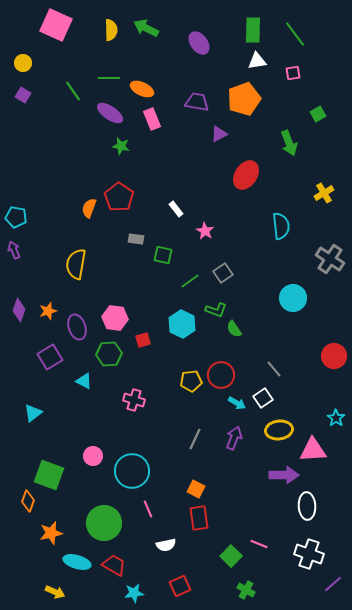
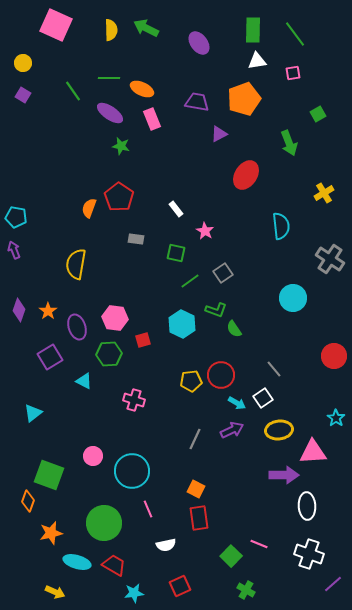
green square at (163, 255): moved 13 px right, 2 px up
orange star at (48, 311): rotated 18 degrees counterclockwise
purple arrow at (234, 438): moved 2 px left, 8 px up; rotated 45 degrees clockwise
pink triangle at (313, 450): moved 2 px down
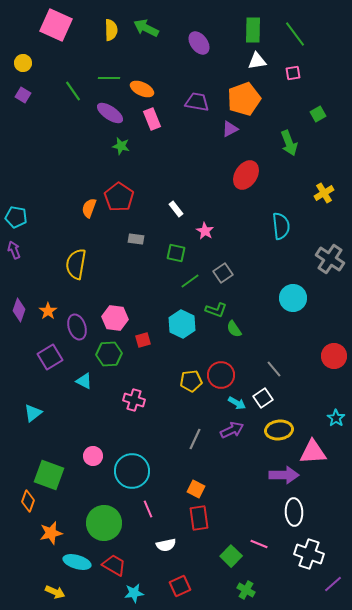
purple triangle at (219, 134): moved 11 px right, 5 px up
white ellipse at (307, 506): moved 13 px left, 6 px down
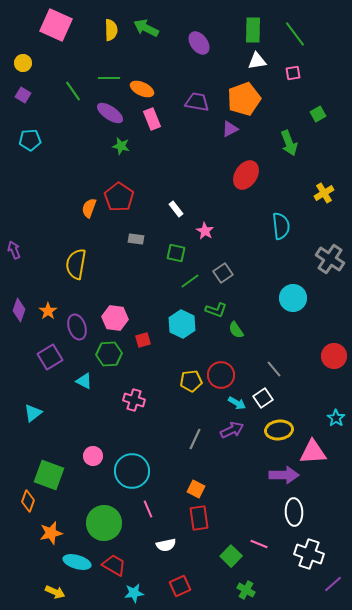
cyan pentagon at (16, 217): moved 14 px right, 77 px up; rotated 15 degrees counterclockwise
green semicircle at (234, 329): moved 2 px right, 1 px down
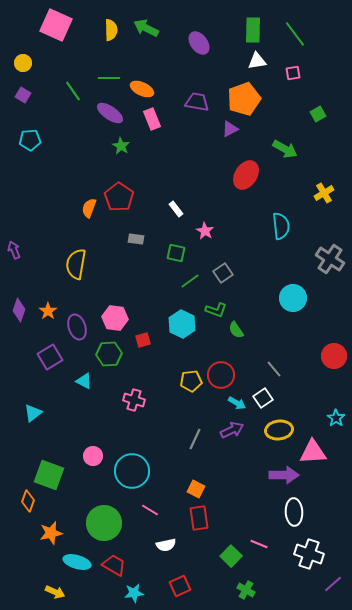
green arrow at (289, 143): moved 4 px left, 6 px down; rotated 40 degrees counterclockwise
green star at (121, 146): rotated 18 degrees clockwise
pink line at (148, 509): moved 2 px right, 1 px down; rotated 36 degrees counterclockwise
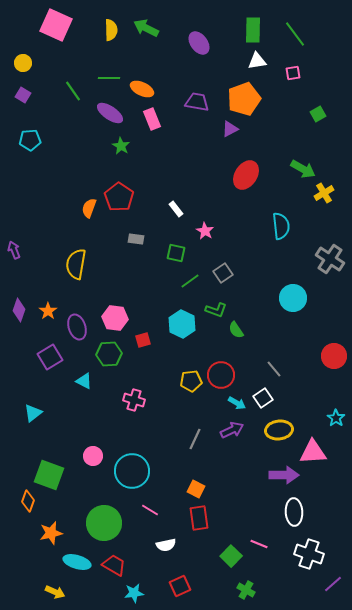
green arrow at (285, 149): moved 18 px right, 20 px down
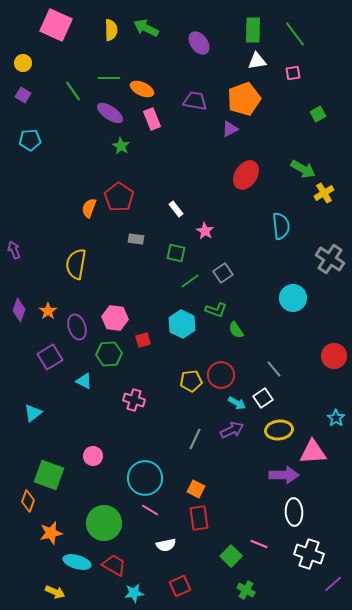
purple trapezoid at (197, 102): moved 2 px left, 1 px up
cyan circle at (132, 471): moved 13 px right, 7 px down
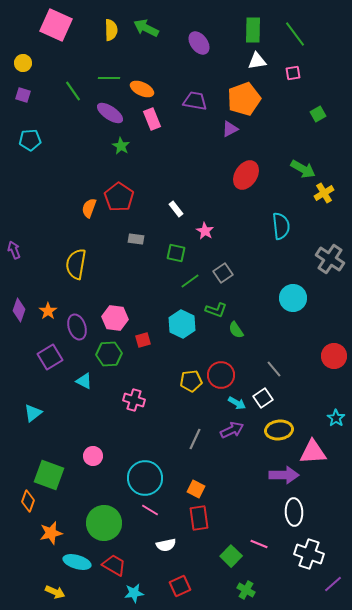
purple square at (23, 95): rotated 14 degrees counterclockwise
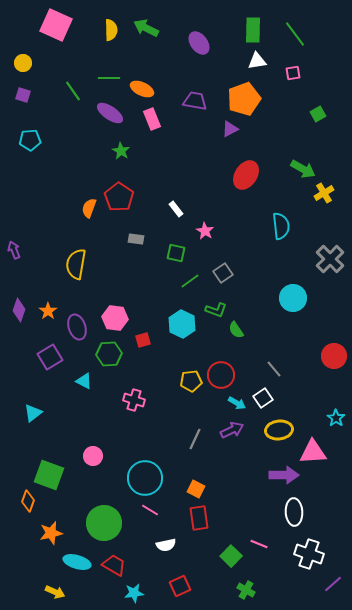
green star at (121, 146): moved 5 px down
gray cross at (330, 259): rotated 12 degrees clockwise
